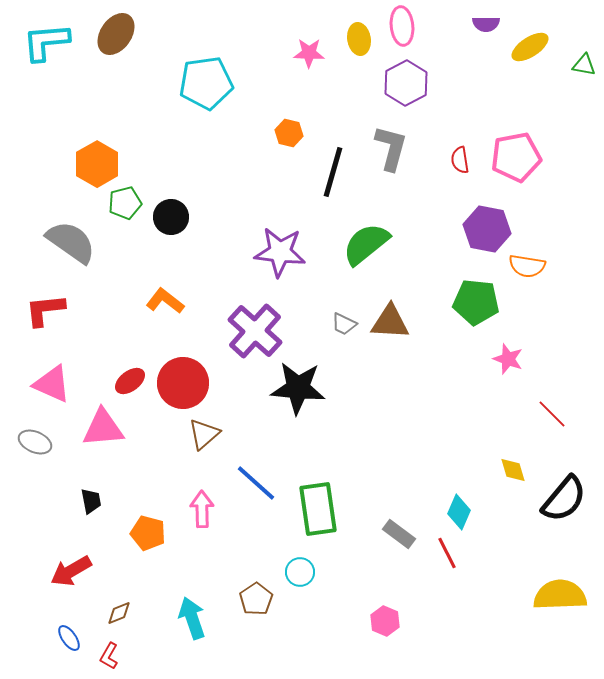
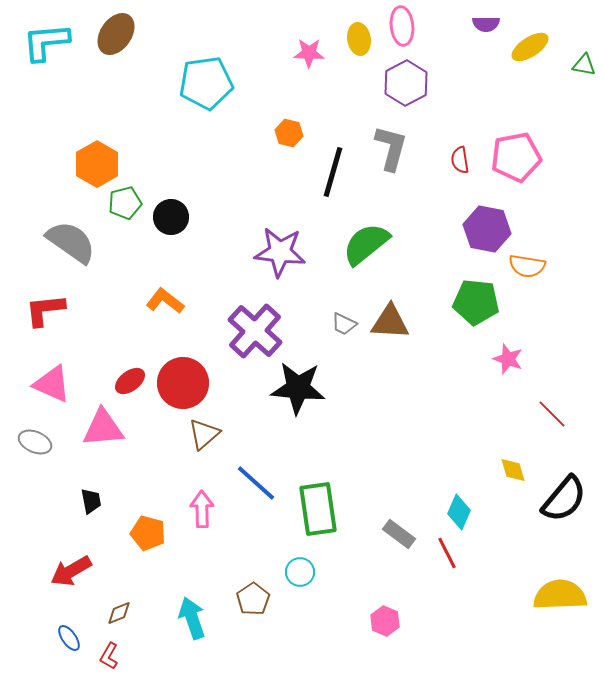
brown pentagon at (256, 599): moved 3 px left
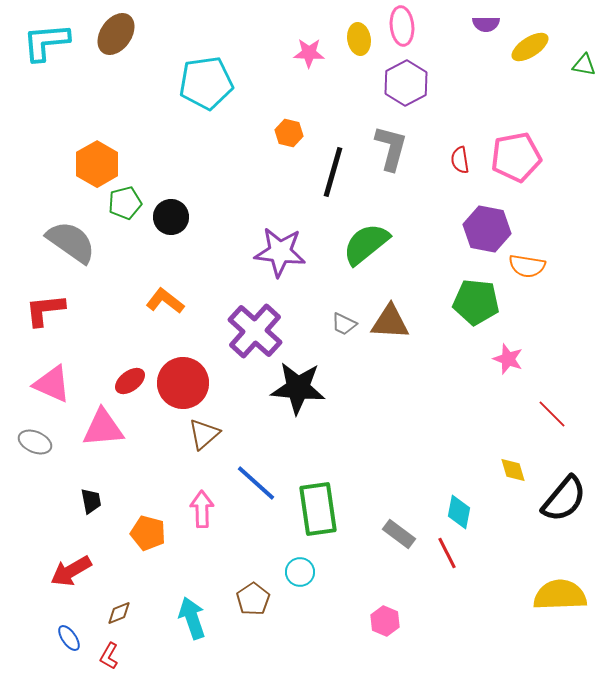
cyan diamond at (459, 512): rotated 12 degrees counterclockwise
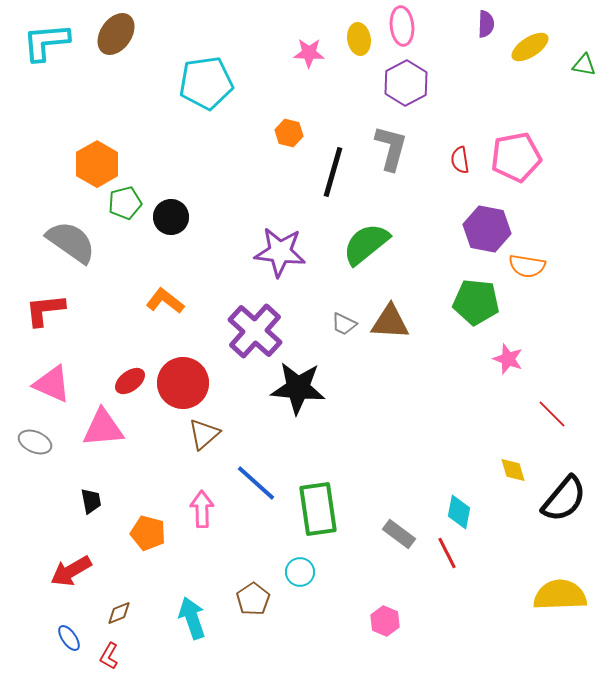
purple semicircle at (486, 24): rotated 88 degrees counterclockwise
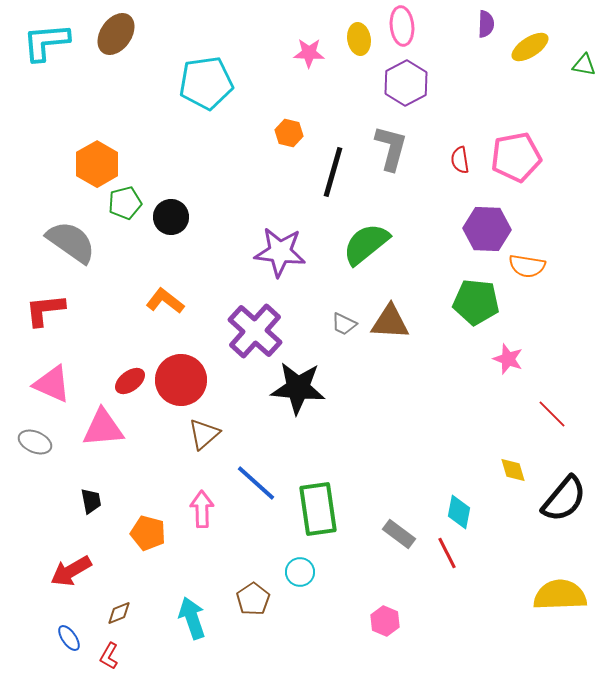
purple hexagon at (487, 229): rotated 9 degrees counterclockwise
red circle at (183, 383): moved 2 px left, 3 px up
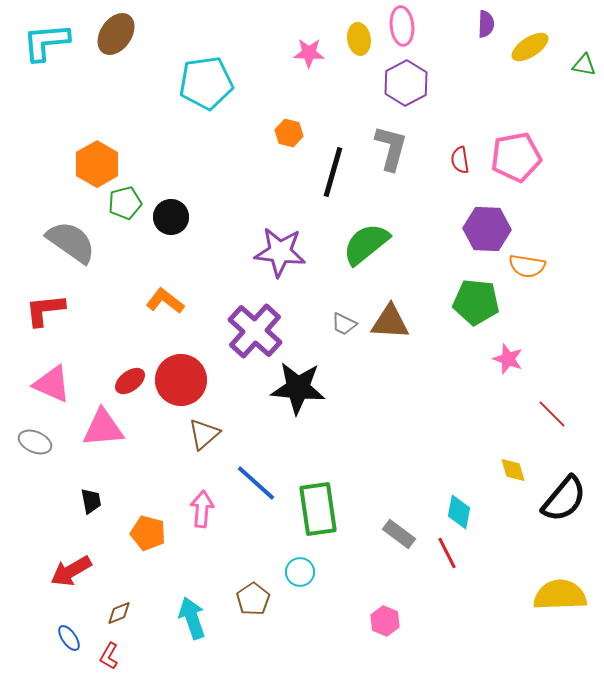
pink arrow at (202, 509): rotated 6 degrees clockwise
